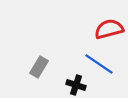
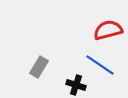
red semicircle: moved 1 px left, 1 px down
blue line: moved 1 px right, 1 px down
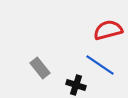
gray rectangle: moved 1 px right, 1 px down; rotated 70 degrees counterclockwise
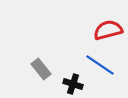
gray rectangle: moved 1 px right, 1 px down
black cross: moved 3 px left, 1 px up
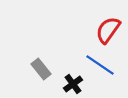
red semicircle: rotated 40 degrees counterclockwise
black cross: rotated 36 degrees clockwise
